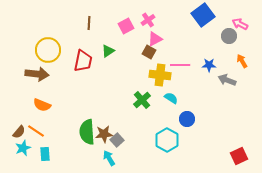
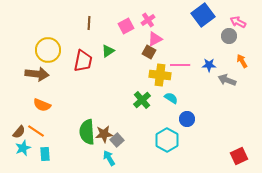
pink arrow: moved 2 px left, 2 px up
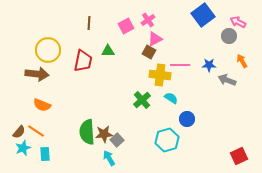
green triangle: rotated 32 degrees clockwise
cyan hexagon: rotated 15 degrees clockwise
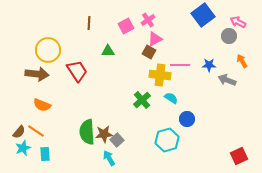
red trapezoid: moved 6 px left, 10 px down; rotated 45 degrees counterclockwise
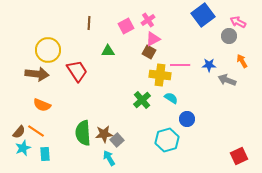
pink triangle: moved 2 px left
green semicircle: moved 4 px left, 1 px down
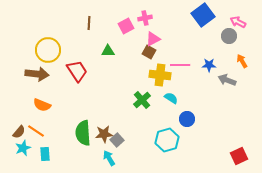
pink cross: moved 3 px left, 2 px up; rotated 24 degrees clockwise
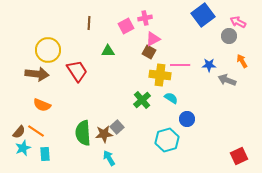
gray square: moved 13 px up
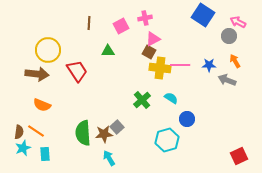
blue square: rotated 20 degrees counterclockwise
pink square: moved 5 px left
orange arrow: moved 7 px left
yellow cross: moved 7 px up
brown semicircle: rotated 32 degrees counterclockwise
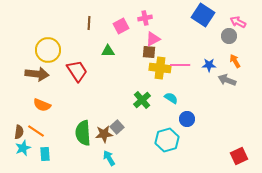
brown square: rotated 24 degrees counterclockwise
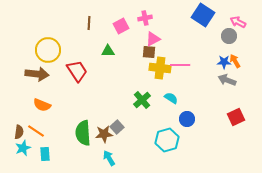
blue star: moved 15 px right, 3 px up
red square: moved 3 px left, 39 px up
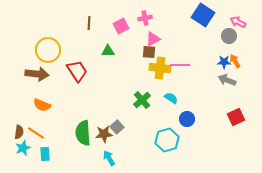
orange line: moved 2 px down
